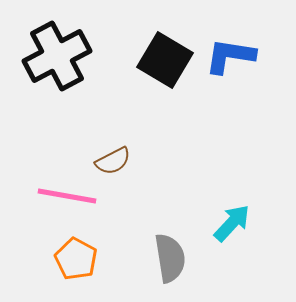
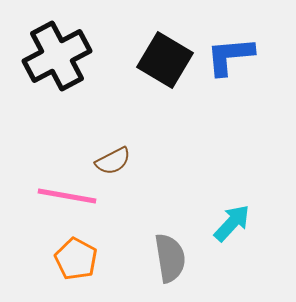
blue L-shape: rotated 14 degrees counterclockwise
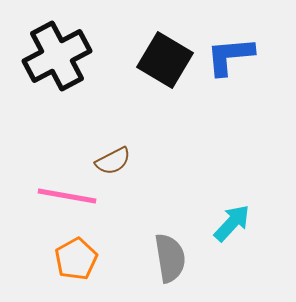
orange pentagon: rotated 15 degrees clockwise
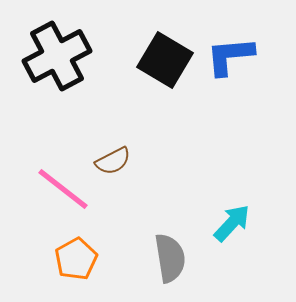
pink line: moved 4 px left, 7 px up; rotated 28 degrees clockwise
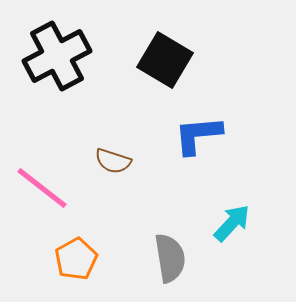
blue L-shape: moved 32 px left, 79 px down
brown semicircle: rotated 45 degrees clockwise
pink line: moved 21 px left, 1 px up
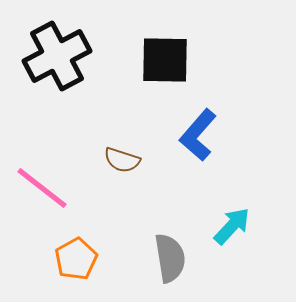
black square: rotated 30 degrees counterclockwise
blue L-shape: rotated 44 degrees counterclockwise
brown semicircle: moved 9 px right, 1 px up
cyan arrow: moved 3 px down
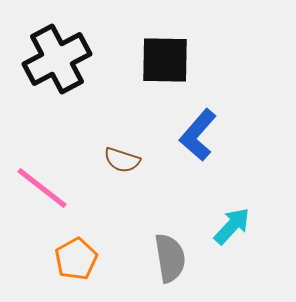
black cross: moved 3 px down
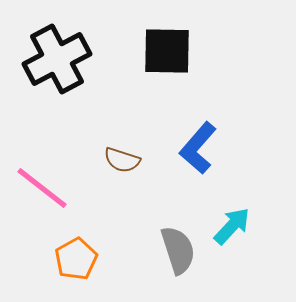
black square: moved 2 px right, 9 px up
blue L-shape: moved 13 px down
gray semicircle: moved 8 px right, 8 px up; rotated 9 degrees counterclockwise
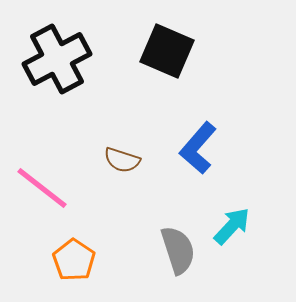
black square: rotated 22 degrees clockwise
orange pentagon: moved 2 px left, 1 px down; rotated 9 degrees counterclockwise
